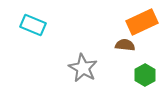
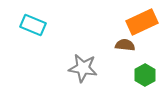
gray star: rotated 20 degrees counterclockwise
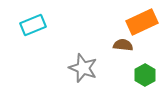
cyan rectangle: rotated 45 degrees counterclockwise
brown semicircle: moved 2 px left
gray star: rotated 12 degrees clockwise
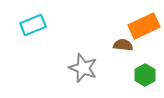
orange rectangle: moved 2 px right, 4 px down
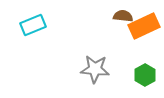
brown semicircle: moved 29 px up
gray star: moved 12 px right, 1 px down; rotated 16 degrees counterclockwise
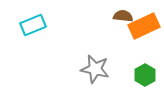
gray star: rotated 8 degrees clockwise
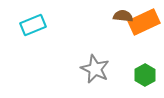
orange rectangle: moved 4 px up
gray star: rotated 12 degrees clockwise
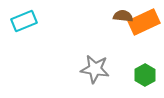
cyan rectangle: moved 9 px left, 4 px up
gray star: rotated 16 degrees counterclockwise
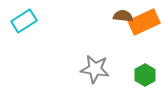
cyan rectangle: rotated 10 degrees counterclockwise
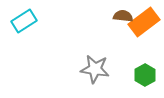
orange rectangle: rotated 12 degrees counterclockwise
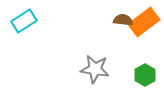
brown semicircle: moved 4 px down
